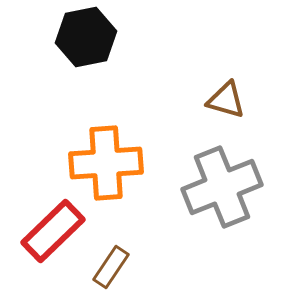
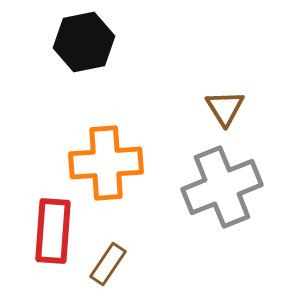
black hexagon: moved 2 px left, 5 px down
brown triangle: moved 1 px left, 8 px down; rotated 42 degrees clockwise
red rectangle: rotated 42 degrees counterclockwise
brown rectangle: moved 3 px left, 3 px up
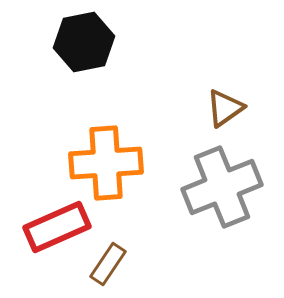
brown triangle: rotated 27 degrees clockwise
red rectangle: moved 4 px right, 4 px up; rotated 62 degrees clockwise
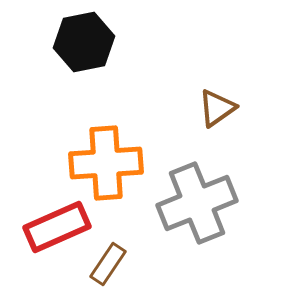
brown triangle: moved 8 px left
gray cross: moved 25 px left, 16 px down
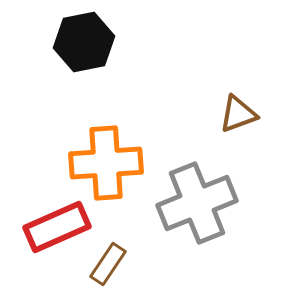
brown triangle: moved 21 px right, 6 px down; rotated 15 degrees clockwise
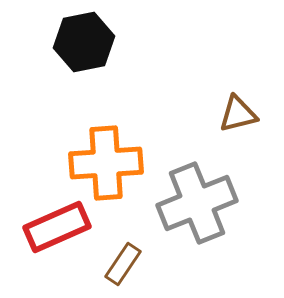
brown triangle: rotated 6 degrees clockwise
brown rectangle: moved 15 px right
